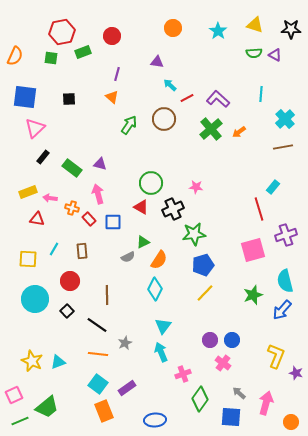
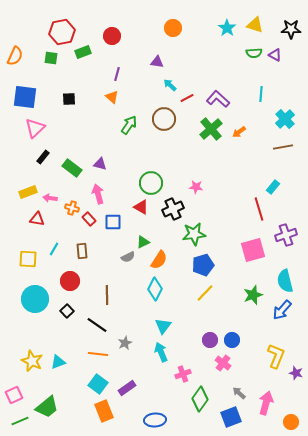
cyan star at (218, 31): moved 9 px right, 3 px up
blue square at (231, 417): rotated 25 degrees counterclockwise
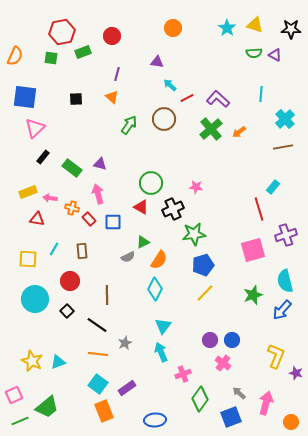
black square at (69, 99): moved 7 px right
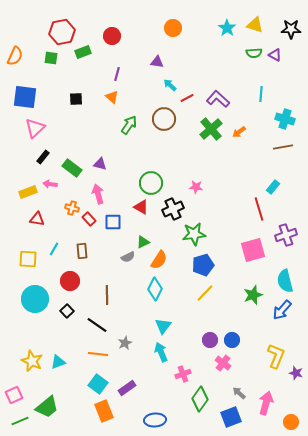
cyan cross at (285, 119): rotated 30 degrees counterclockwise
pink arrow at (50, 198): moved 14 px up
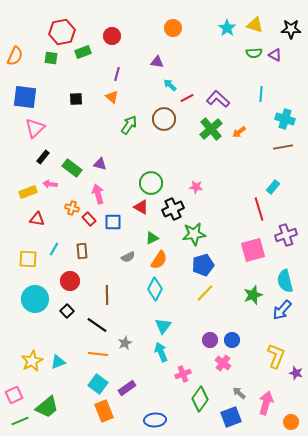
green triangle at (143, 242): moved 9 px right, 4 px up
yellow star at (32, 361): rotated 20 degrees clockwise
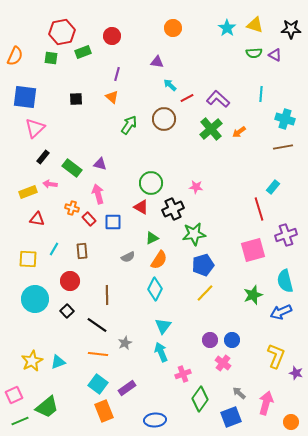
blue arrow at (282, 310): moved 1 px left, 2 px down; rotated 25 degrees clockwise
